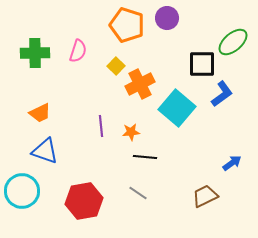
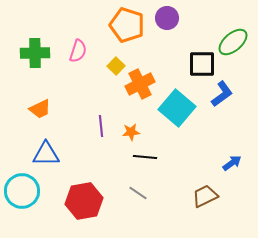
orange trapezoid: moved 4 px up
blue triangle: moved 1 px right, 3 px down; rotated 20 degrees counterclockwise
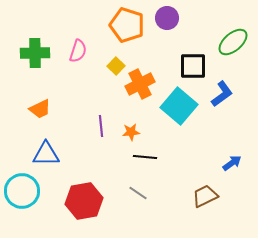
black square: moved 9 px left, 2 px down
cyan square: moved 2 px right, 2 px up
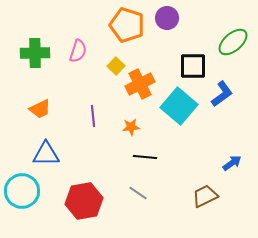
purple line: moved 8 px left, 10 px up
orange star: moved 5 px up
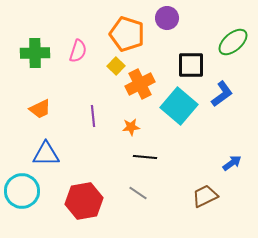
orange pentagon: moved 9 px down
black square: moved 2 px left, 1 px up
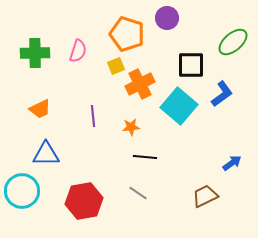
yellow square: rotated 24 degrees clockwise
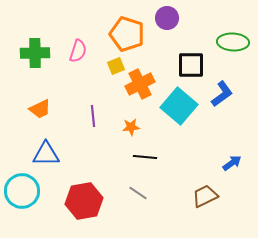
green ellipse: rotated 44 degrees clockwise
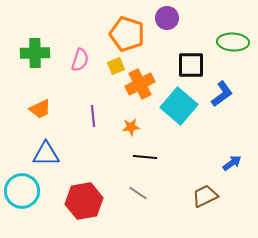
pink semicircle: moved 2 px right, 9 px down
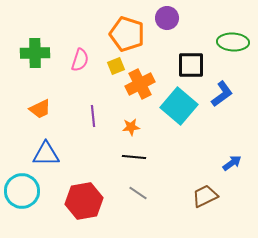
black line: moved 11 px left
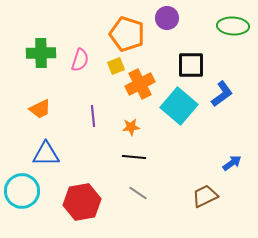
green ellipse: moved 16 px up
green cross: moved 6 px right
red hexagon: moved 2 px left, 1 px down
